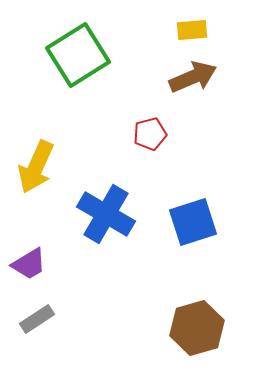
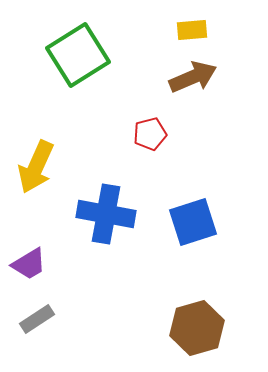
blue cross: rotated 20 degrees counterclockwise
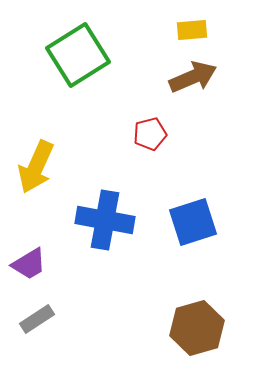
blue cross: moved 1 px left, 6 px down
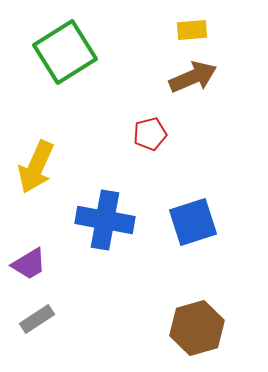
green square: moved 13 px left, 3 px up
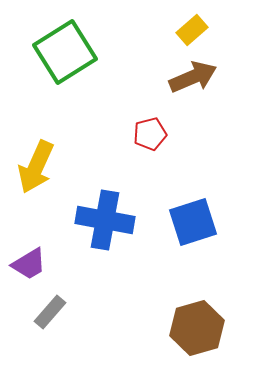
yellow rectangle: rotated 36 degrees counterclockwise
gray rectangle: moved 13 px right, 7 px up; rotated 16 degrees counterclockwise
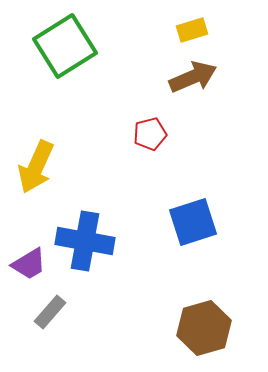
yellow rectangle: rotated 24 degrees clockwise
green square: moved 6 px up
blue cross: moved 20 px left, 21 px down
brown hexagon: moved 7 px right
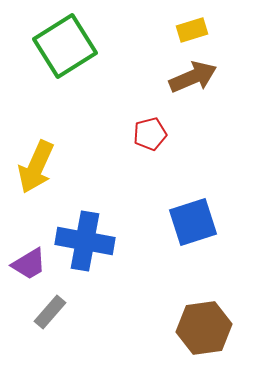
brown hexagon: rotated 8 degrees clockwise
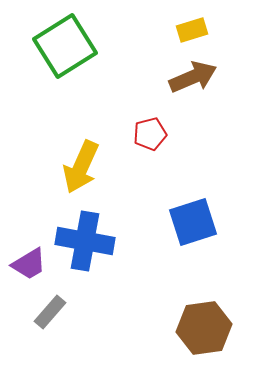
yellow arrow: moved 45 px right
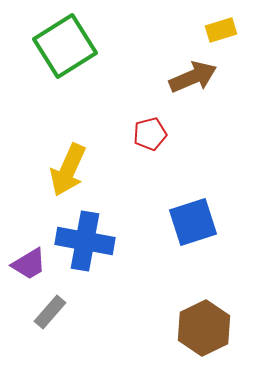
yellow rectangle: moved 29 px right
yellow arrow: moved 13 px left, 3 px down
brown hexagon: rotated 18 degrees counterclockwise
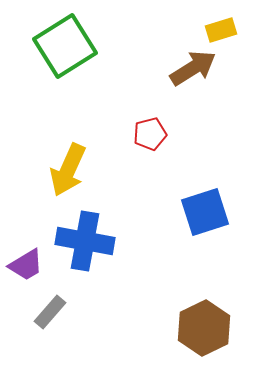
brown arrow: moved 9 px up; rotated 9 degrees counterclockwise
blue square: moved 12 px right, 10 px up
purple trapezoid: moved 3 px left, 1 px down
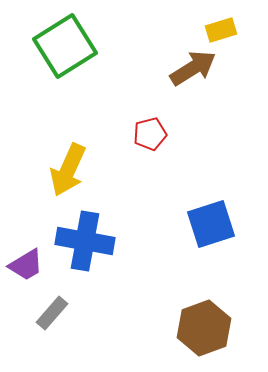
blue square: moved 6 px right, 12 px down
gray rectangle: moved 2 px right, 1 px down
brown hexagon: rotated 6 degrees clockwise
